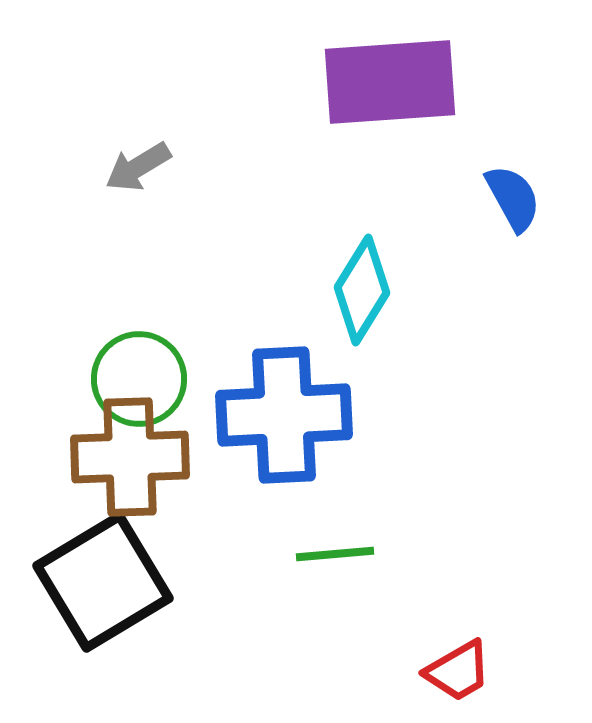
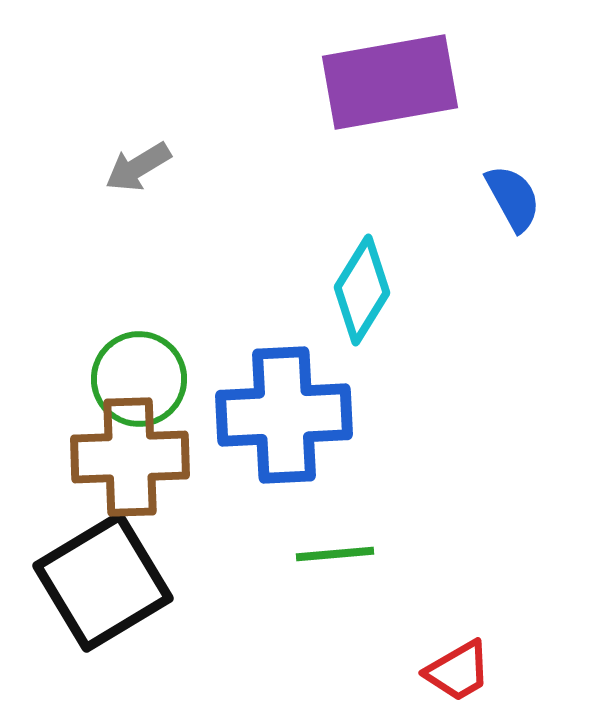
purple rectangle: rotated 6 degrees counterclockwise
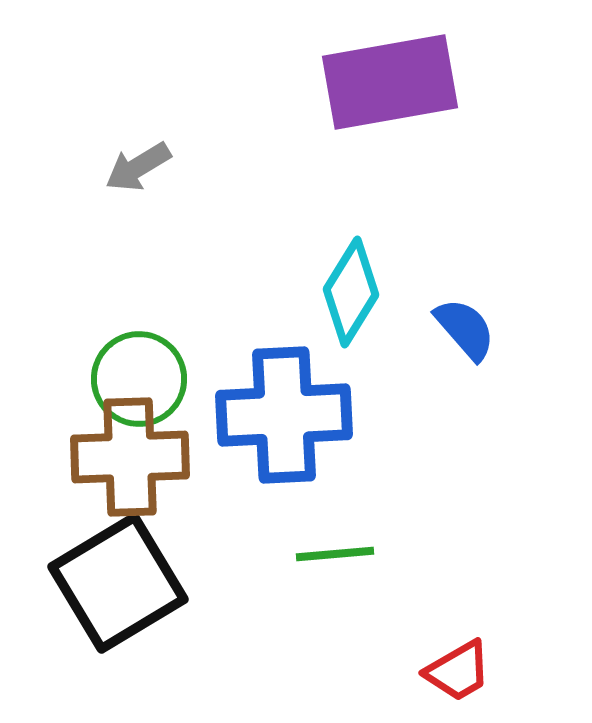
blue semicircle: moved 48 px left, 131 px down; rotated 12 degrees counterclockwise
cyan diamond: moved 11 px left, 2 px down
black square: moved 15 px right, 1 px down
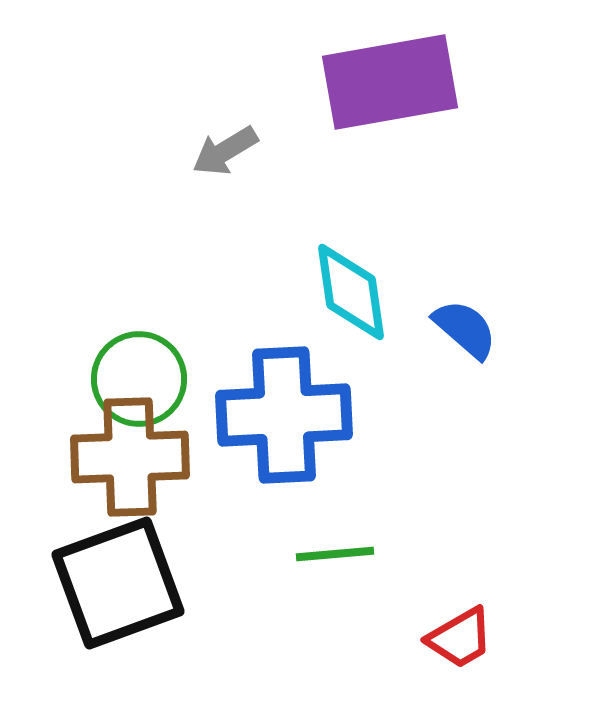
gray arrow: moved 87 px right, 16 px up
cyan diamond: rotated 40 degrees counterclockwise
blue semicircle: rotated 8 degrees counterclockwise
black square: rotated 11 degrees clockwise
red trapezoid: moved 2 px right, 33 px up
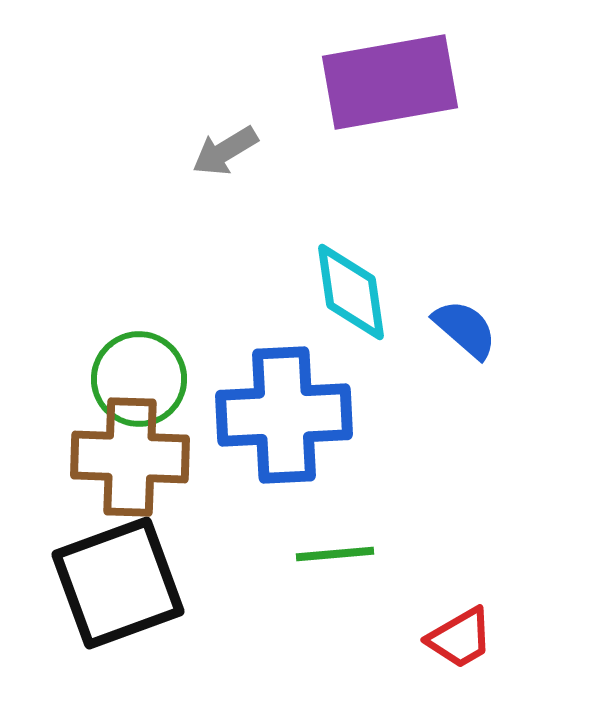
brown cross: rotated 4 degrees clockwise
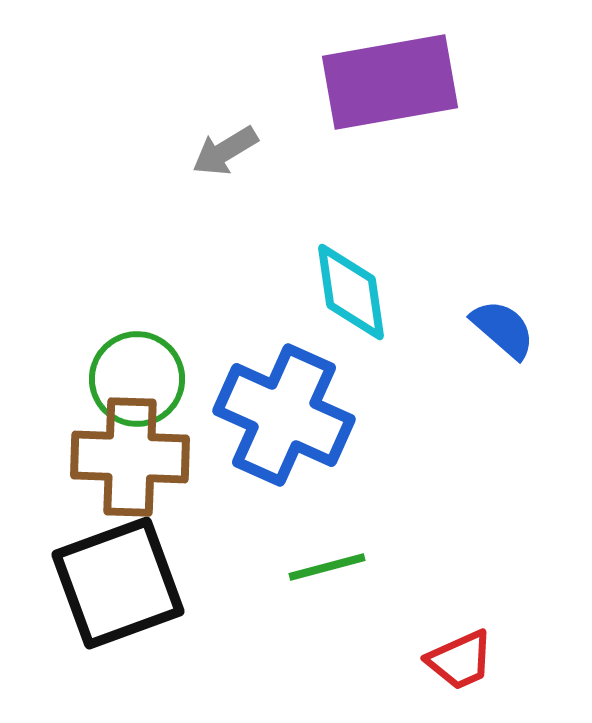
blue semicircle: moved 38 px right
green circle: moved 2 px left
blue cross: rotated 27 degrees clockwise
green line: moved 8 px left, 13 px down; rotated 10 degrees counterclockwise
red trapezoid: moved 22 px down; rotated 6 degrees clockwise
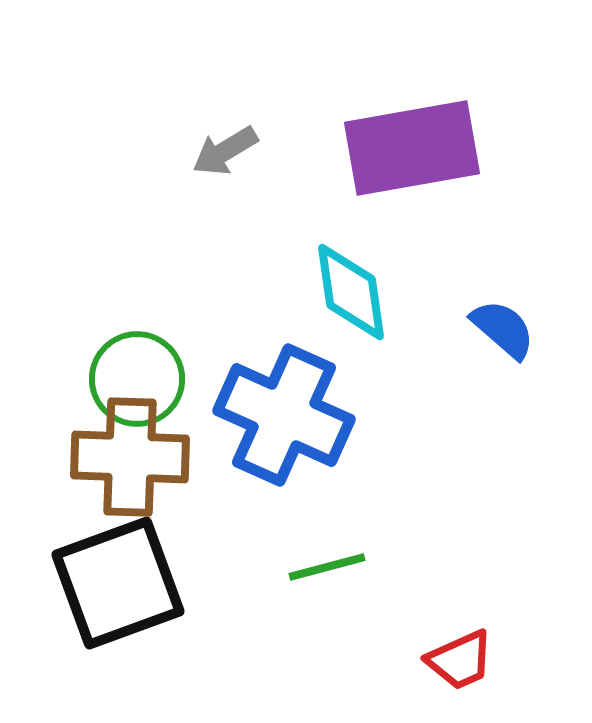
purple rectangle: moved 22 px right, 66 px down
